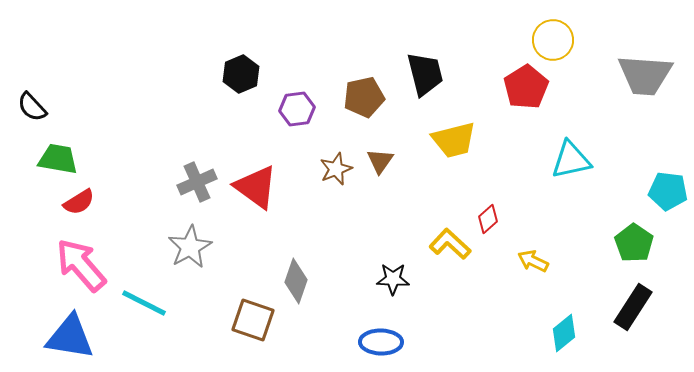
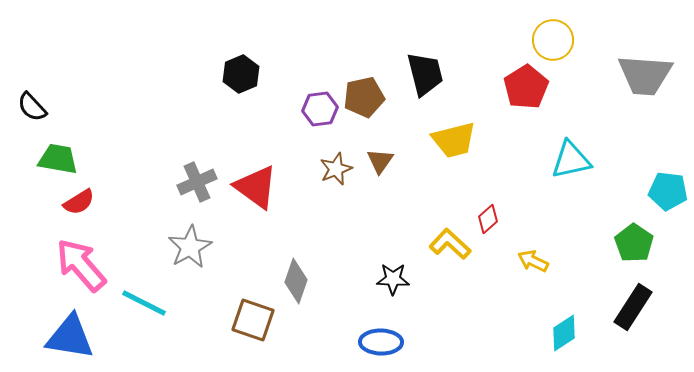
purple hexagon: moved 23 px right
cyan diamond: rotated 6 degrees clockwise
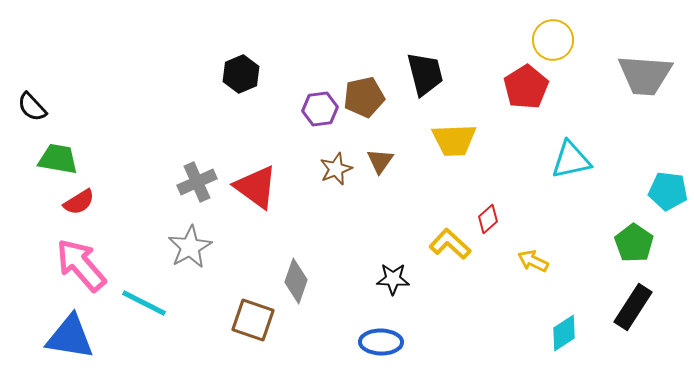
yellow trapezoid: rotated 12 degrees clockwise
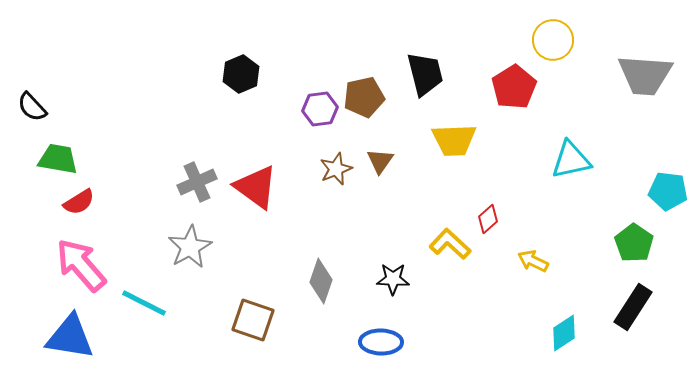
red pentagon: moved 12 px left
gray diamond: moved 25 px right
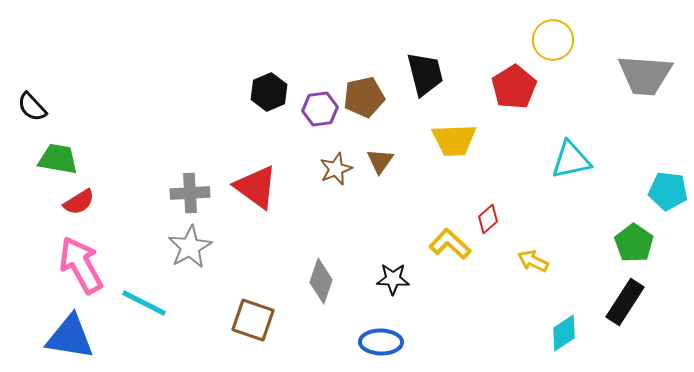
black hexagon: moved 28 px right, 18 px down
gray cross: moved 7 px left, 11 px down; rotated 21 degrees clockwise
pink arrow: rotated 12 degrees clockwise
black rectangle: moved 8 px left, 5 px up
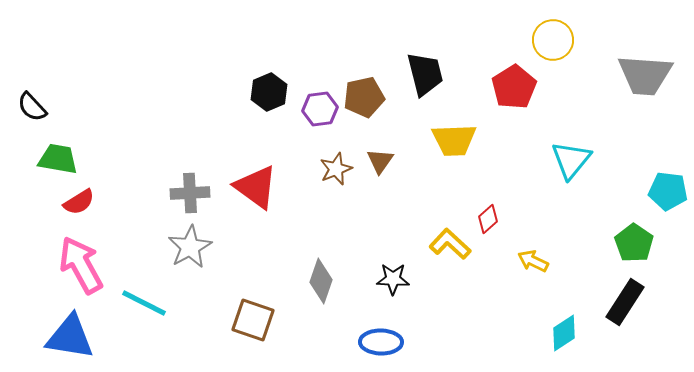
cyan triangle: rotated 39 degrees counterclockwise
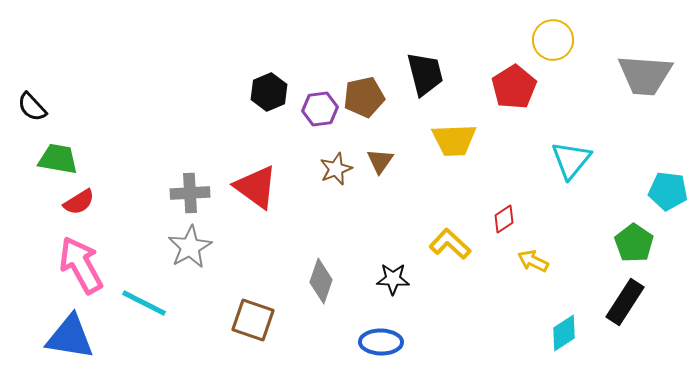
red diamond: moved 16 px right; rotated 8 degrees clockwise
